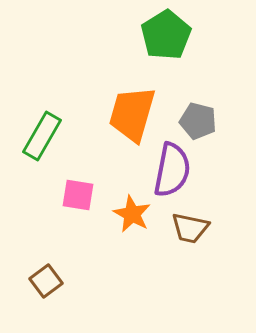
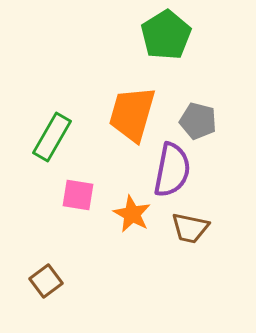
green rectangle: moved 10 px right, 1 px down
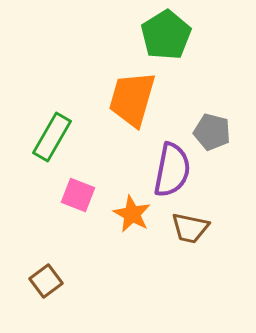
orange trapezoid: moved 15 px up
gray pentagon: moved 14 px right, 11 px down
pink square: rotated 12 degrees clockwise
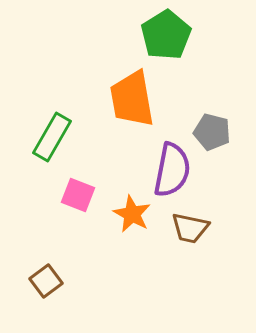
orange trapezoid: rotated 26 degrees counterclockwise
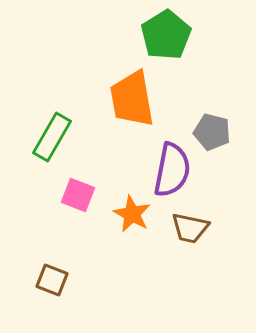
brown square: moved 6 px right, 1 px up; rotated 32 degrees counterclockwise
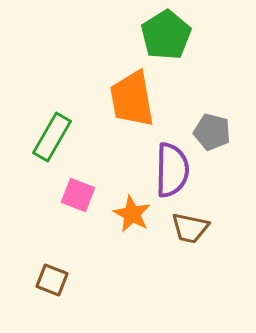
purple semicircle: rotated 10 degrees counterclockwise
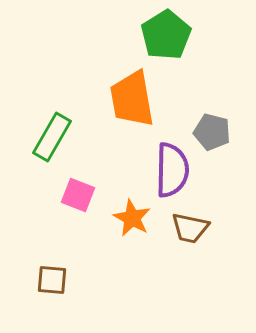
orange star: moved 4 px down
brown square: rotated 16 degrees counterclockwise
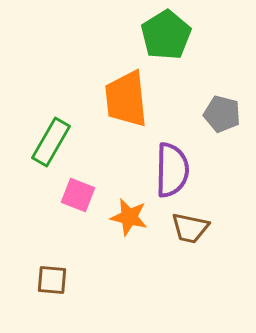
orange trapezoid: moved 6 px left; rotated 4 degrees clockwise
gray pentagon: moved 10 px right, 18 px up
green rectangle: moved 1 px left, 5 px down
orange star: moved 3 px left, 1 px up; rotated 15 degrees counterclockwise
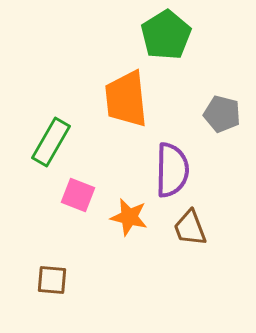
brown trapezoid: rotated 57 degrees clockwise
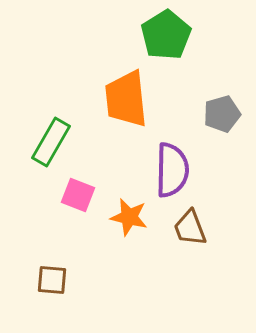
gray pentagon: rotated 30 degrees counterclockwise
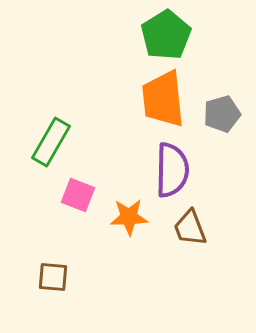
orange trapezoid: moved 37 px right
orange star: rotated 15 degrees counterclockwise
brown square: moved 1 px right, 3 px up
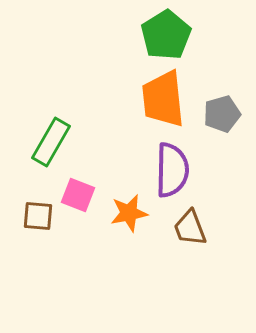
orange star: moved 4 px up; rotated 9 degrees counterclockwise
brown square: moved 15 px left, 61 px up
